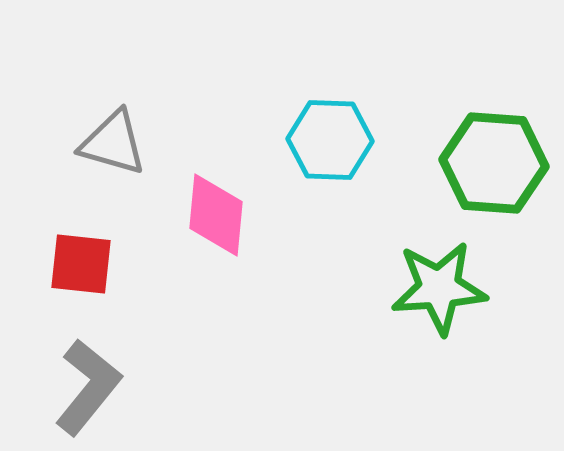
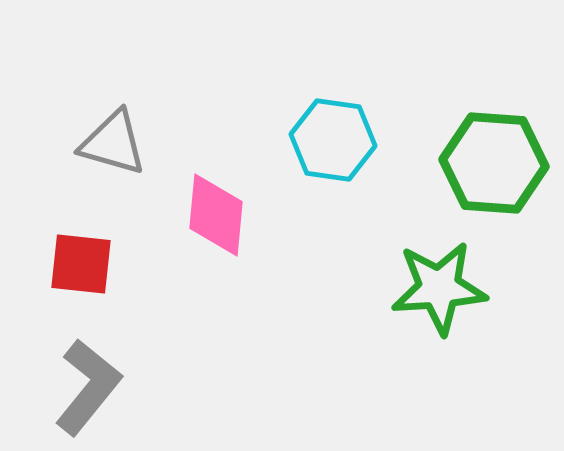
cyan hexagon: moved 3 px right; rotated 6 degrees clockwise
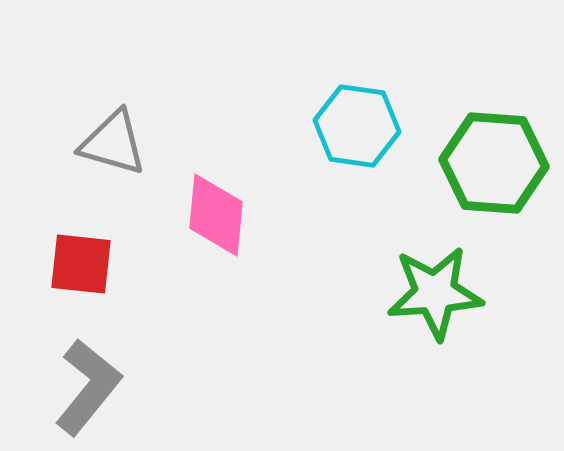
cyan hexagon: moved 24 px right, 14 px up
green star: moved 4 px left, 5 px down
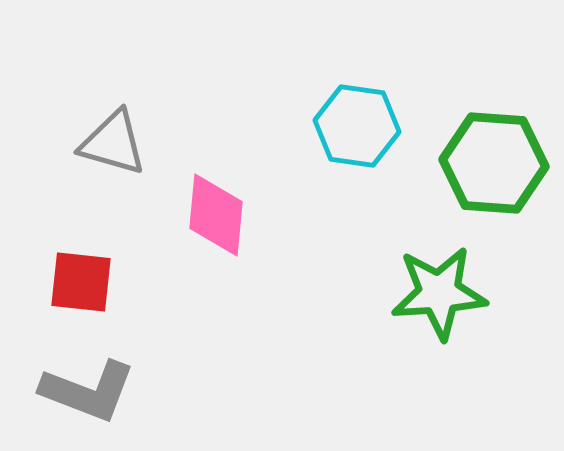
red square: moved 18 px down
green star: moved 4 px right
gray L-shape: moved 4 px down; rotated 72 degrees clockwise
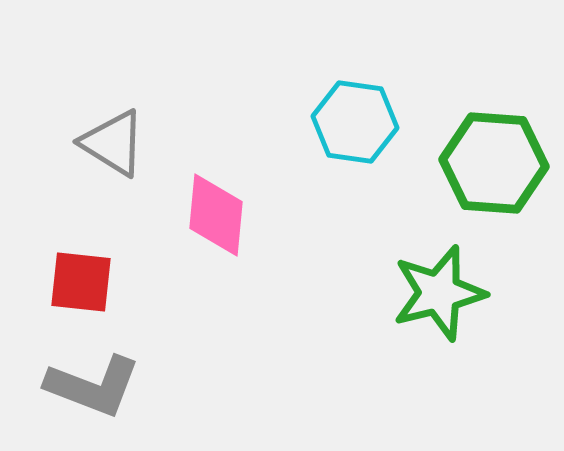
cyan hexagon: moved 2 px left, 4 px up
gray triangle: rotated 16 degrees clockwise
green star: rotated 10 degrees counterclockwise
gray L-shape: moved 5 px right, 5 px up
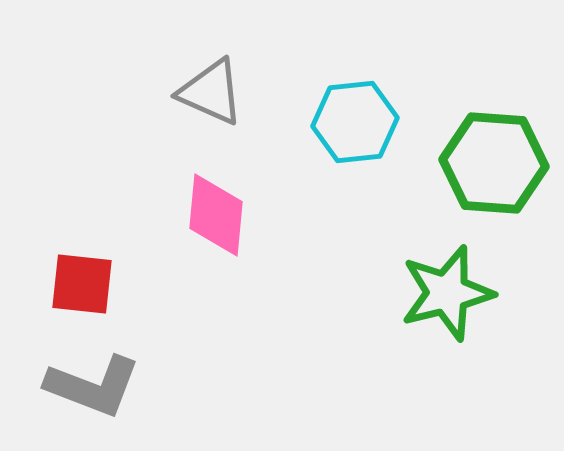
cyan hexagon: rotated 14 degrees counterclockwise
gray triangle: moved 98 px right, 51 px up; rotated 8 degrees counterclockwise
red square: moved 1 px right, 2 px down
green star: moved 8 px right
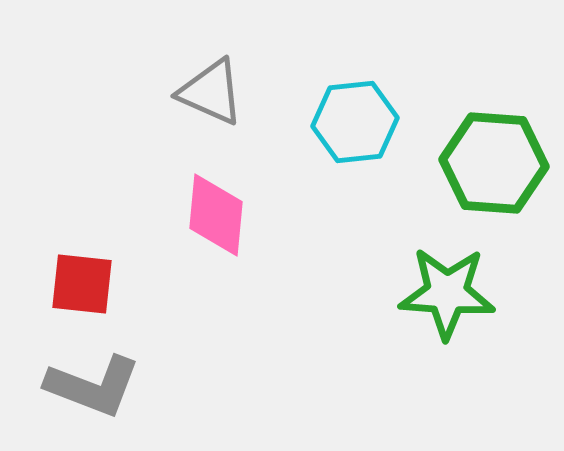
green star: rotated 18 degrees clockwise
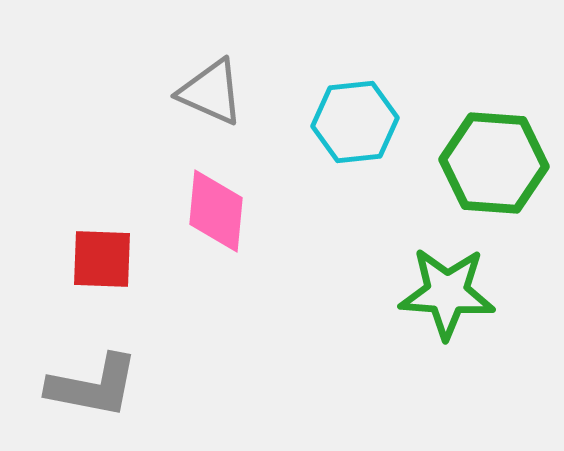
pink diamond: moved 4 px up
red square: moved 20 px right, 25 px up; rotated 4 degrees counterclockwise
gray L-shape: rotated 10 degrees counterclockwise
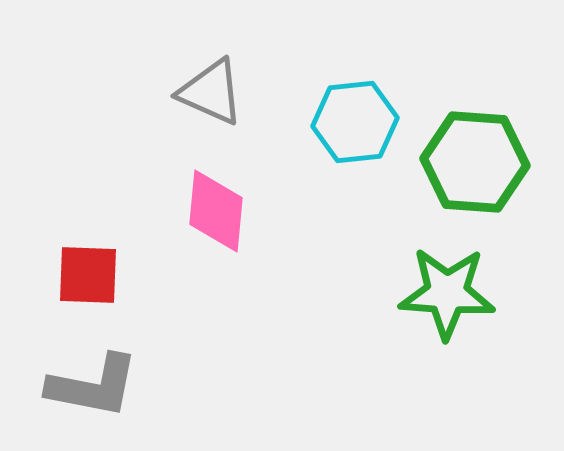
green hexagon: moved 19 px left, 1 px up
red square: moved 14 px left, 16 px down
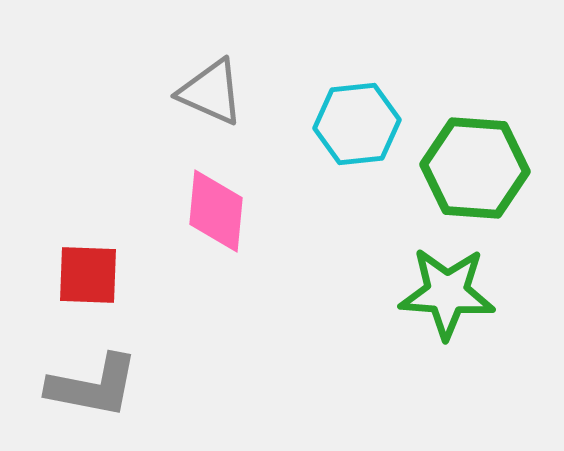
cyan hexagon: moved 2 px right, 2 px down
green hexagon: moved 6 px down
